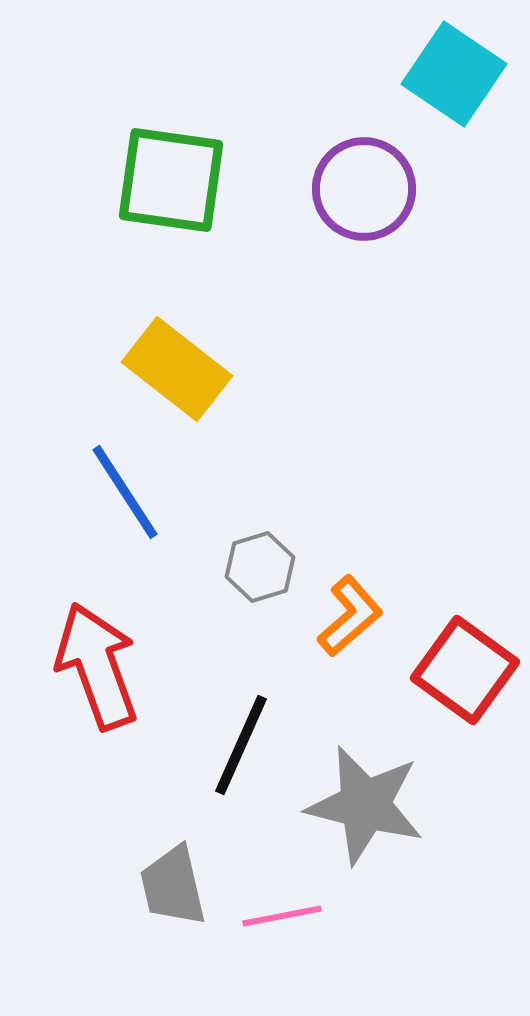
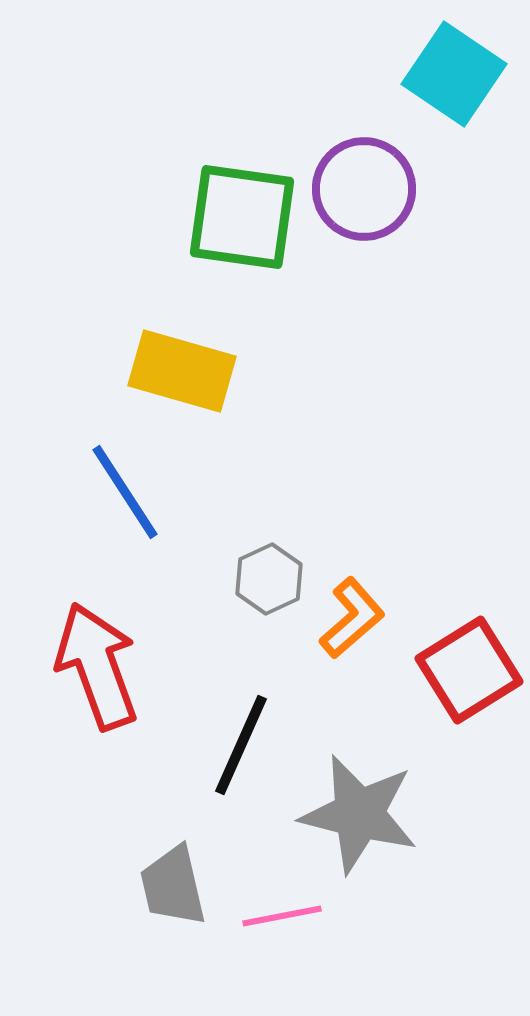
green square: moved 71 px right, 37 px down
yellow rectangle: moved 5 px right, 2 px down; rotated 22 degrees counterclockwise
gray hexagon: moved 9 px right, 12 px down; rotated 8 degrees counterclockwise
orange L-shape: moved 2 px right, 2 px down
red square: moved 4 px right; rotated 22 degrees clockwise
gray star: moved 6 px left, 9 px down
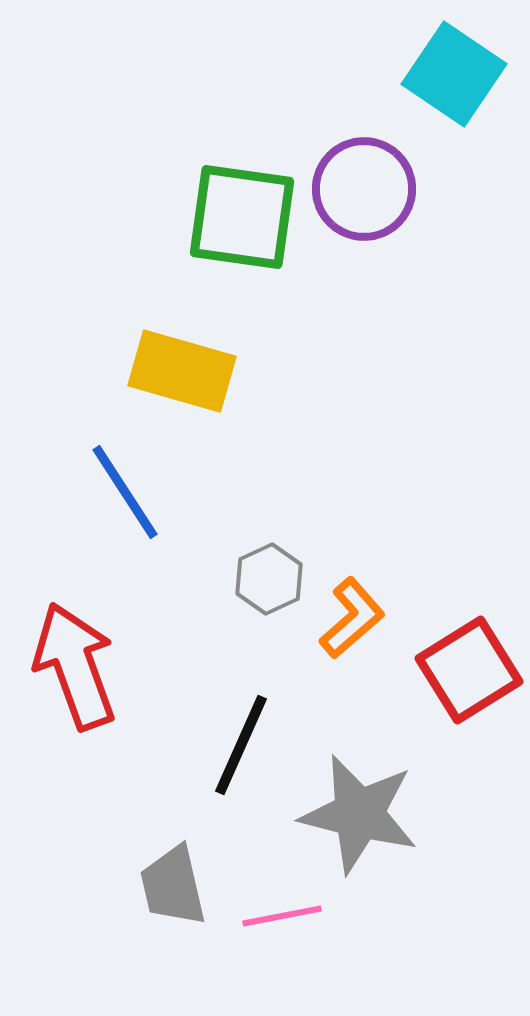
red arrow: moved 22 px left
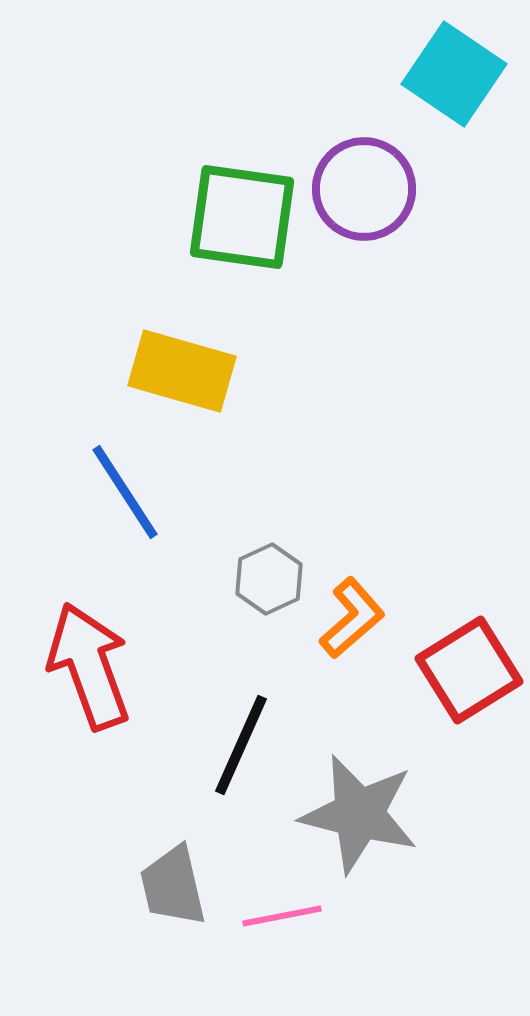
red arrow: moved 14 px right
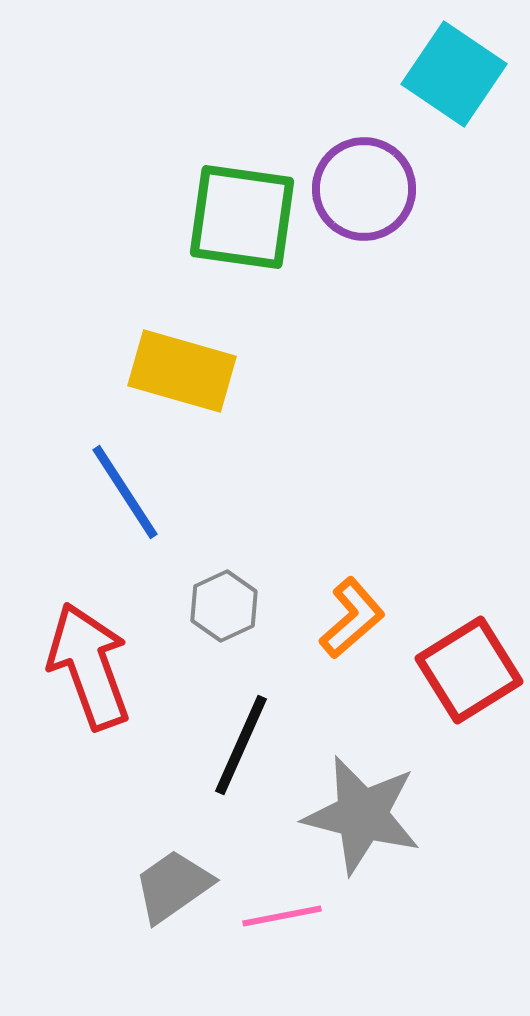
gray hexagon: moved 45 px left, 27 px down
gray star: moved 3 px right, 1 px down
gray trapezoid: rotated 68 degrees clockwise
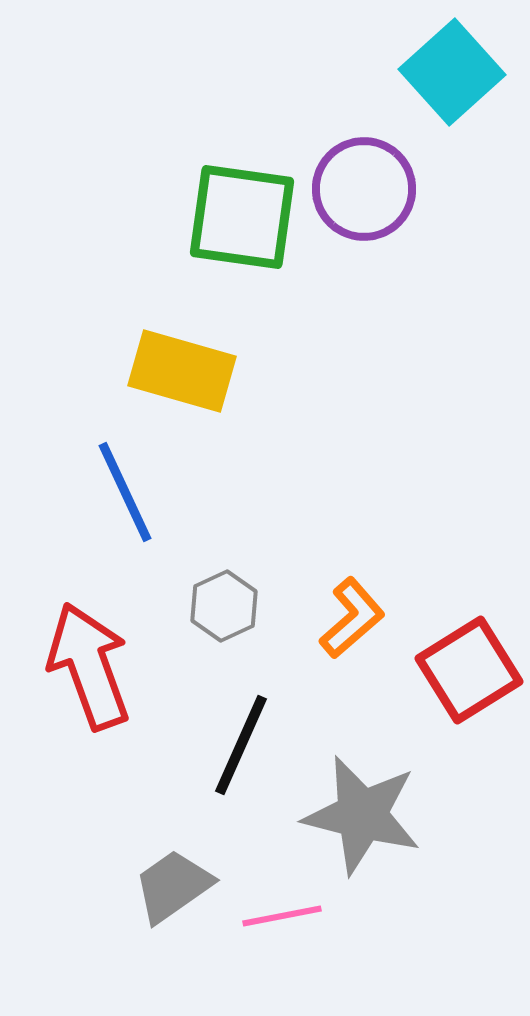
cyan square: moved 2 px left, 2 px up; rotated 14 degrees clockwise
blue line: rotated 8 degrees clockwise
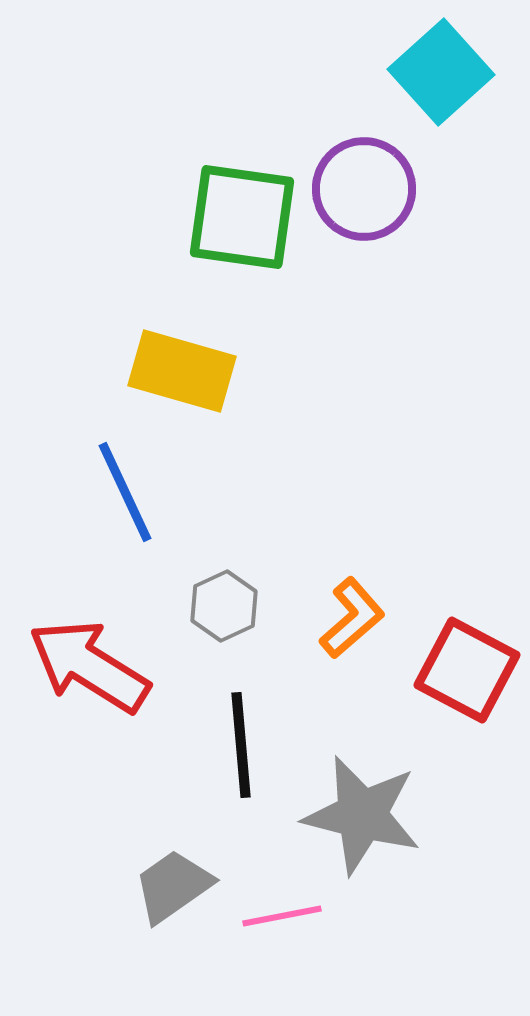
cyan square: moved 11 px left
red arrow: rotated 38 degrees counterclockwise
red square: moved 2 px left; rotated 30 degrees counterclockwise
black line: rotated 29 degrees counterclockwise
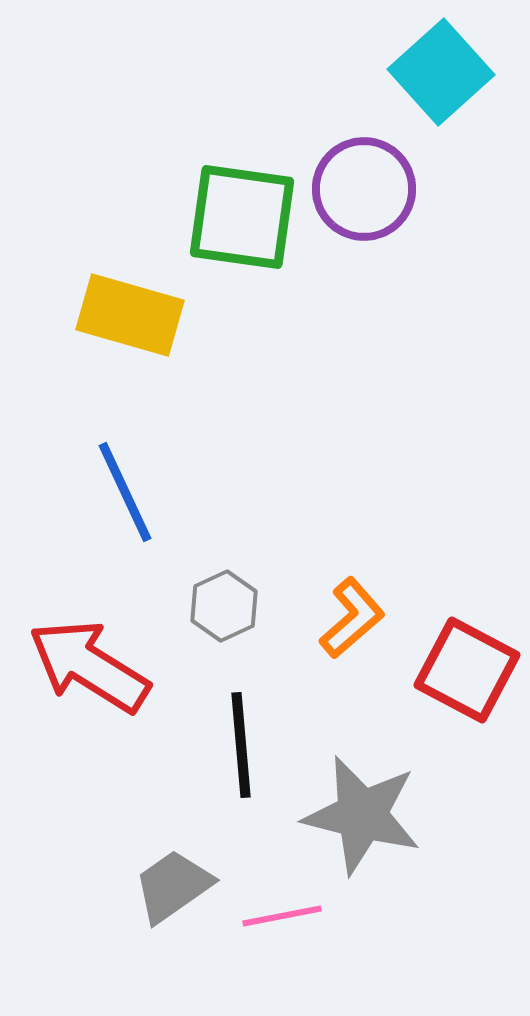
yellow rectangle: moved 52 px left, 56 px up
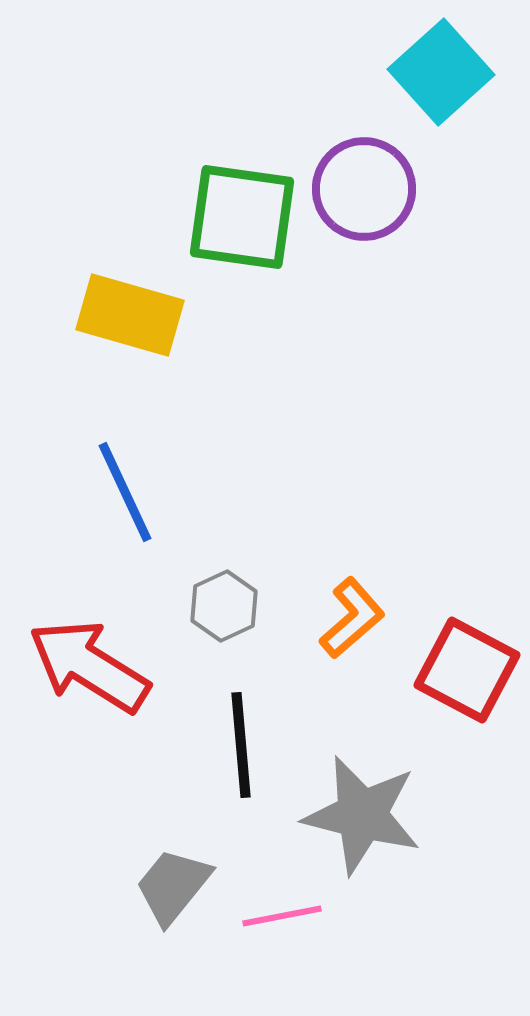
gray trapezoid: rotated 16 degrees counterclockwise
